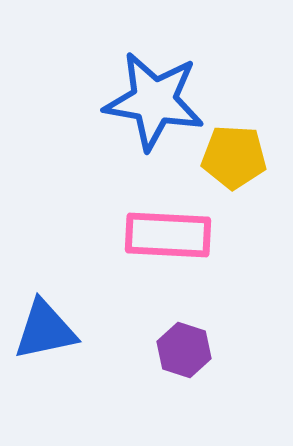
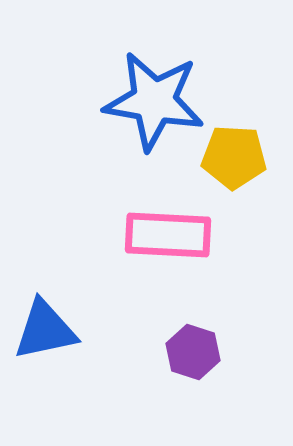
purple hexagon: moved 9 px right, 2 px down
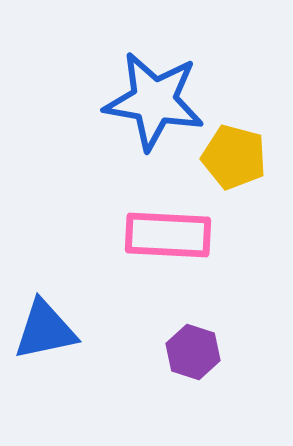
yellow pentagon: rotated 12 degrees clockwise
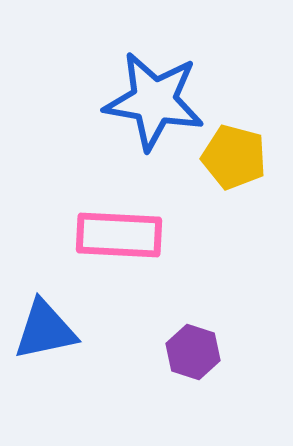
pink rectangle: moved 49 px left
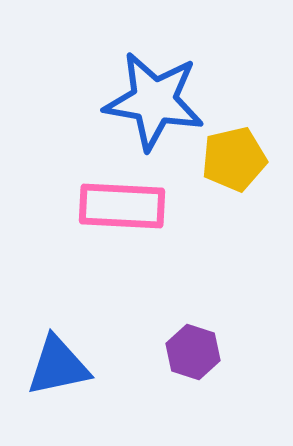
yellow pentagon: moved 2 px down; rotated 28 degrees counterclockwise
pink rectangle: moved 3 px right, 29 px up
blue triangle: moved 13 px right, 36 px down
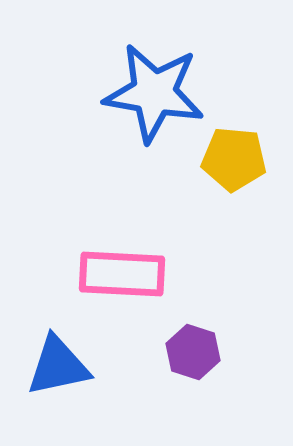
blue star: moved 8 px up
yellow pentagon: rotated 18 degrees clockwise
pink rectangle: moved 68 px down
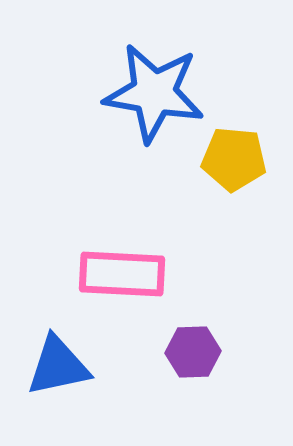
purple hexagon: rotated 20 degrees counterclockwise
